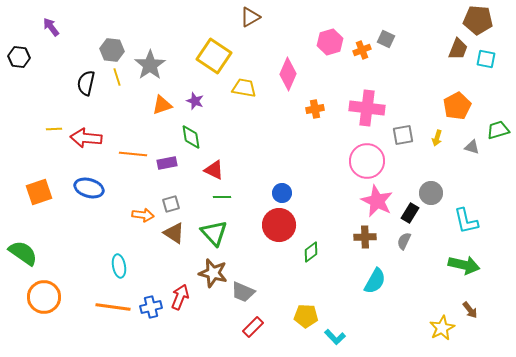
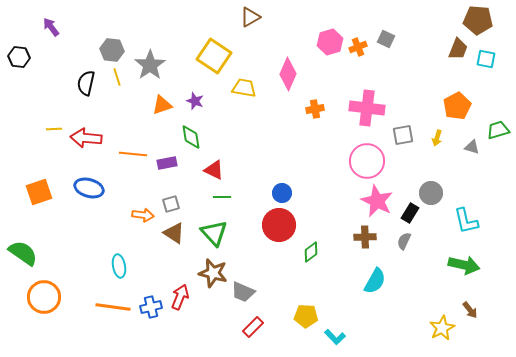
orange cross at (362, 50): moved 4 px left, 3 px up
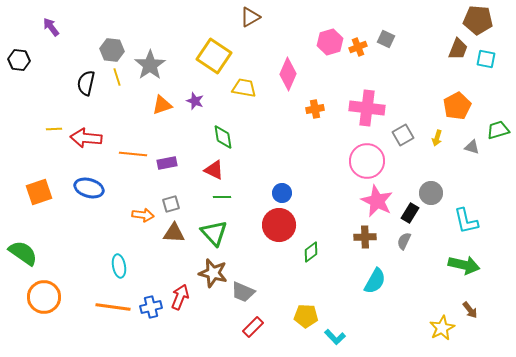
black hexagon at (19, 57): moved 3 px down
gray square at (403, 135): rotated 20 degrees counterclockwise
green diamond at (191, 137): moved 32 px right
brown triangle at (174, 233): rotated 30 degrees counterclockwise
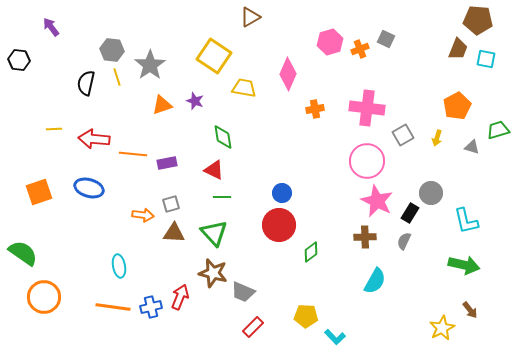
orange cross at (358, 47): moved 2 px right, 2 px down
red arrow at (86, 138): moved 8 px right, 1 px down
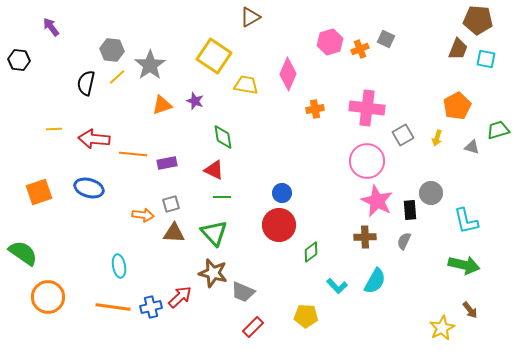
yellow line at (117, 77): rotated 66 degrees clockwise
yellow trapezoid at (244, 88): moved 2 px right, 3 px up
black rectangle at (410, 213): moved 3 px up; rotated 36 degrees counterclockwise
orange circle at (44, 297): moved 4 px right
red arrow at (180, 297): rotated 25 degrees clockwise
cyan L-shape at (335, 337): moved 2 px right, 51 px up
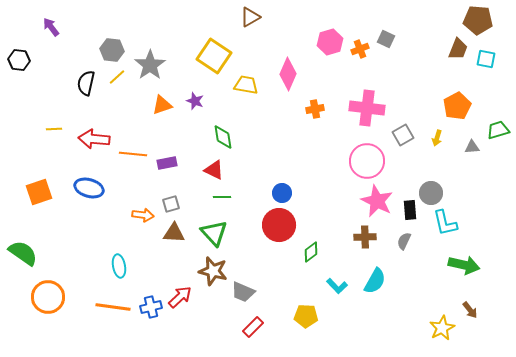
gray triangle at (472, 147): rotated 21 degrees counterclockwise
cyan L-shape at (466, 221): moved 21 px left, 2 px down
brown star at (213, 273): moved 2 px up
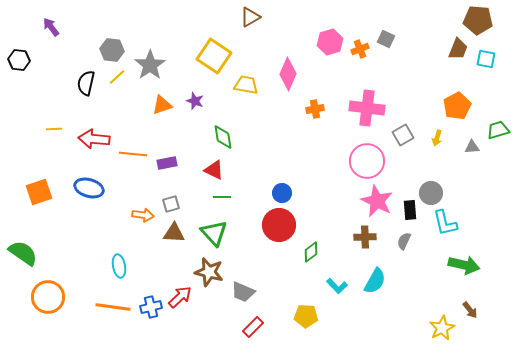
brown star at (213, 271): moved 4 px left, 1 px down
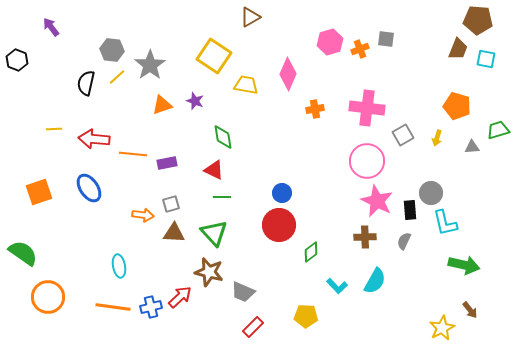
gray square at (386, 39): rotated 18 degrees counterclockwise
black hexagon at (19, 60): moved 2 px left; rotated 15 degrees clockwise
orange pentagon at (457, 106): rotated 28 degrees counterclockwise
blue ellipse at (89, 188): rotated 40 degrees clockwise
